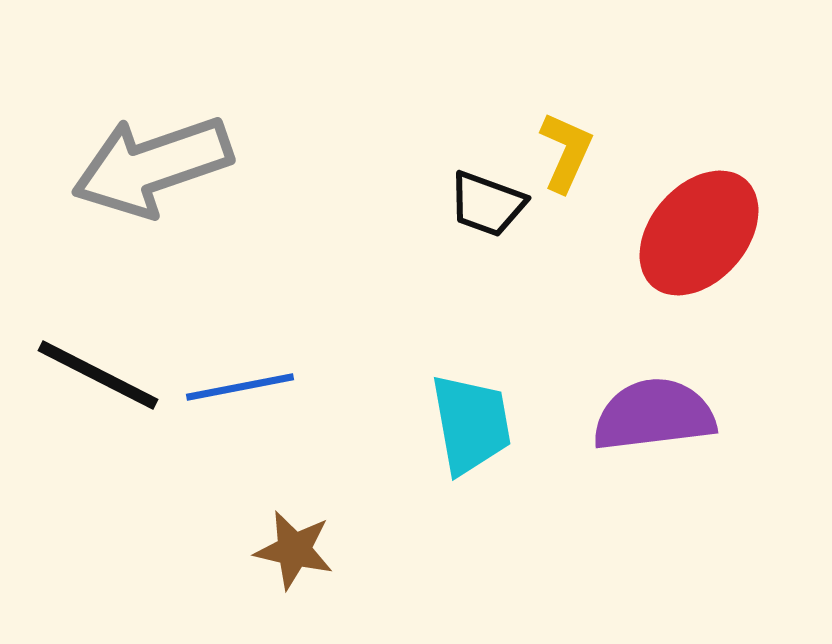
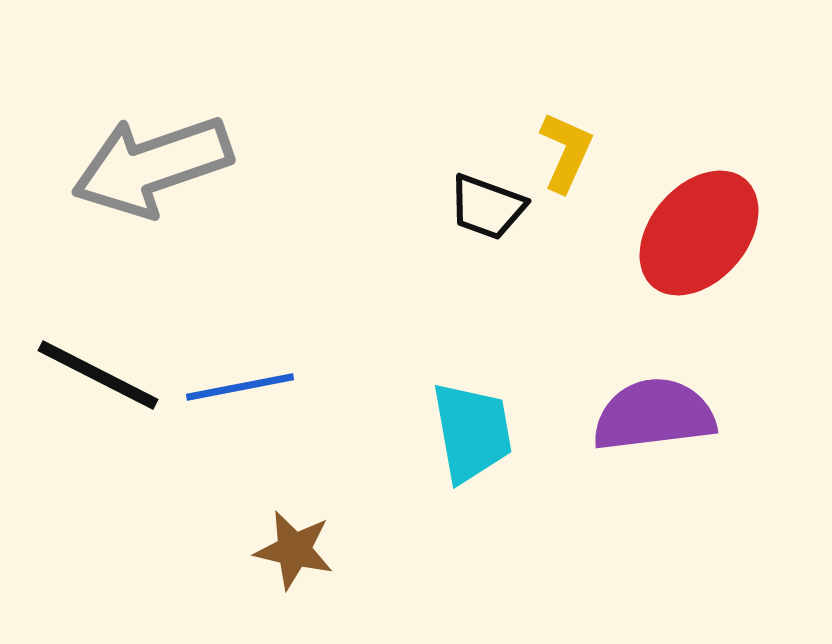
black trapezoid: moved 3 px down
cyan trapezoid: moved 1 px right, 8 px down
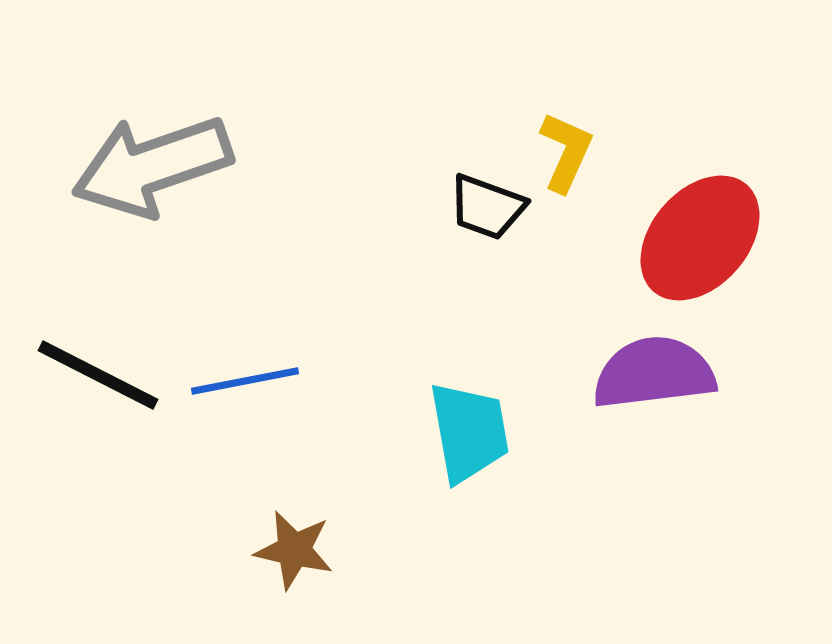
red ellipse: moved 1 px right, 5 px down
blue line: moved 5 px right, 6 px up
purple semicircle: moved 42 px up
cyan trapezoid: moved 3 px left
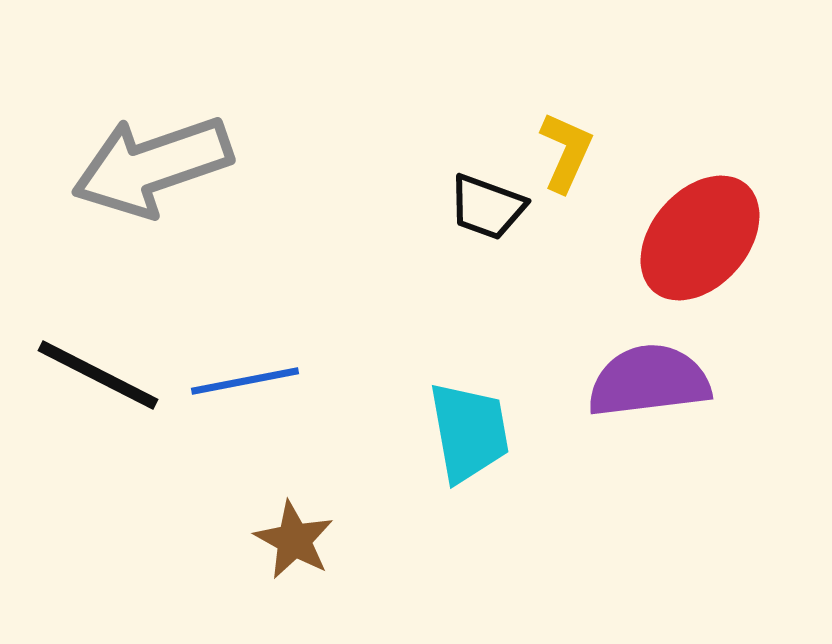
purple semicircle: moved 5 px left, 8 px down
brown star: moved 10 px up; rotated 16 degrees clockwise
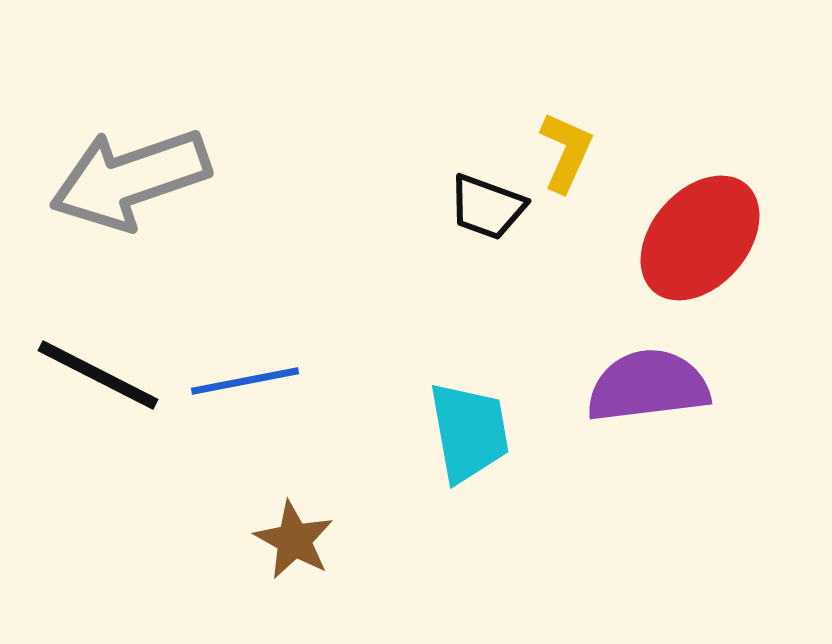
gray arrow: moved 22 px left, 13 px down
purple semicircle: moved 1 px left, 5 px down
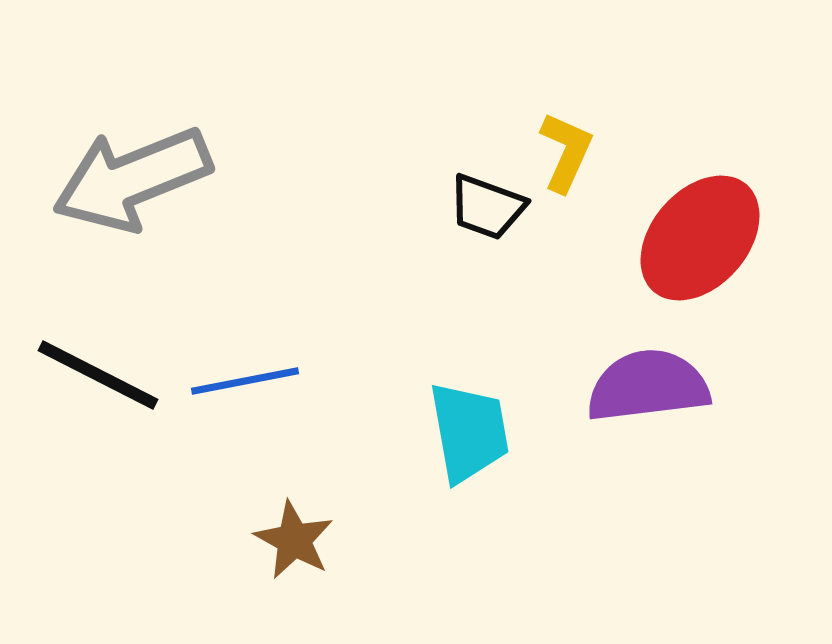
gray arrow: moved 2 px right; rotated 3 degrees counterclockwise
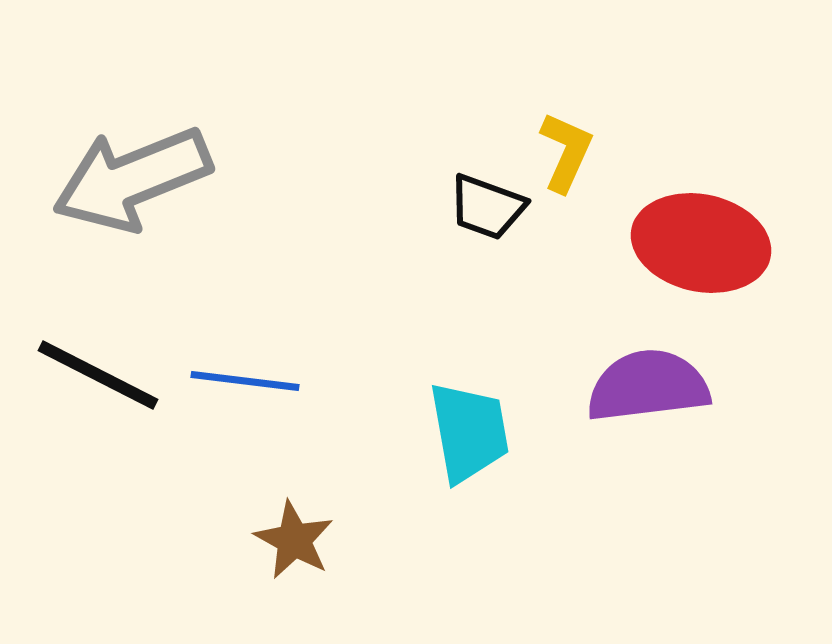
red ellipse: moved 1 px right, 5 px down; rotated 61 degrees clockwise
blue line: rotated 18 degrees clockwise
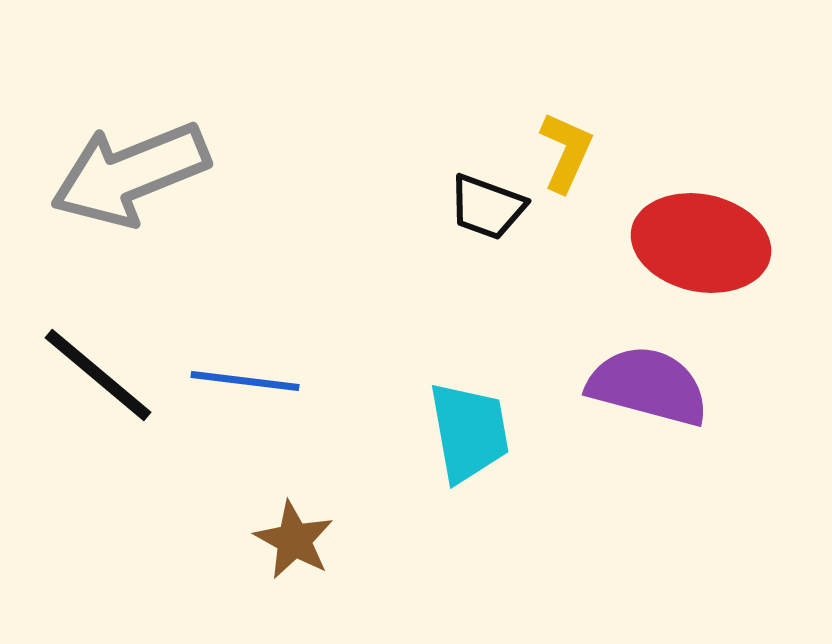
gray arrow: moved 2 px left, 5 px up
black line: rotated 13 degrees clockwise
purple semicircle: rotated 22 degrees clockwise
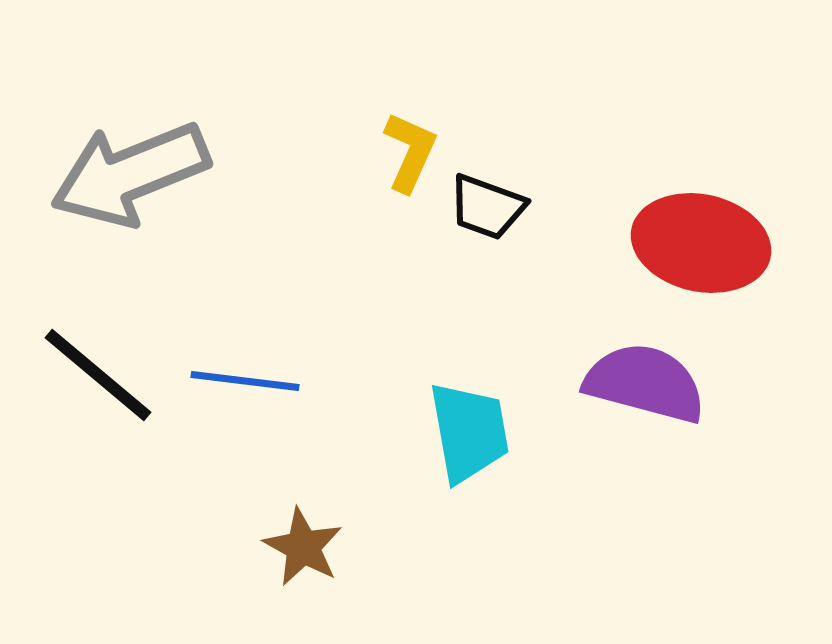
yellow L-shape: moved 156 px left
purple semicircle: moved 3 px left, 3 px up
brown star: moved 9 px right, 7 px down
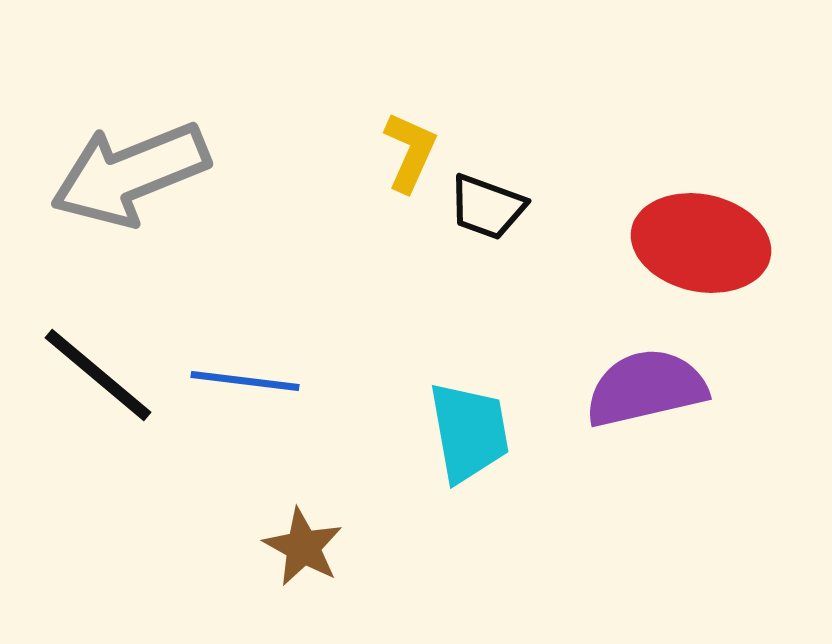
purple semicircle: moved 1 px right, 5 px down; rotated 28 degrees counterclockwise
